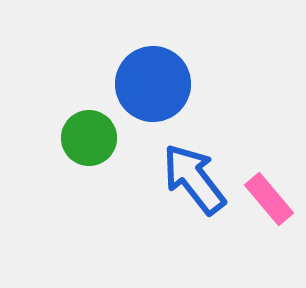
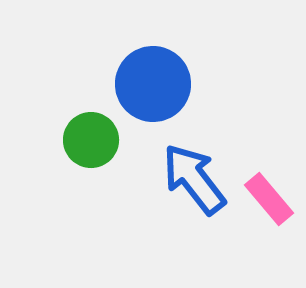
green circle: moved 2 px right, 2 px down
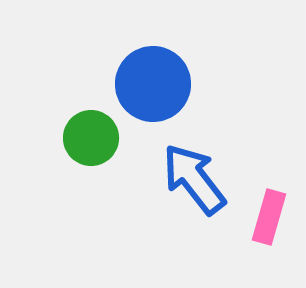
green circle: moved 2 px up
pink rectangle: moved 18 px down; rotated 56 degrees clockwise
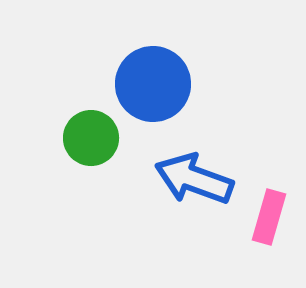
blue arrow: rotated 32 degrees counterclockwise
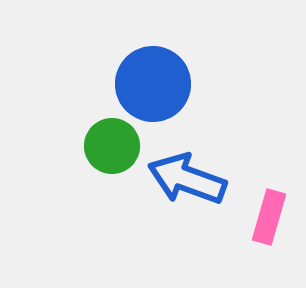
green circle: moved 21 px right, 8 px down
blue arrow: moved 7 px left
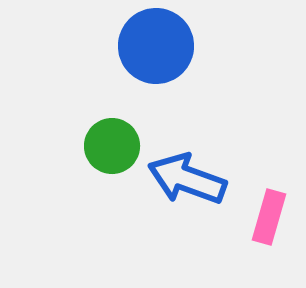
blue circle: moved 3 px right, 38 px up
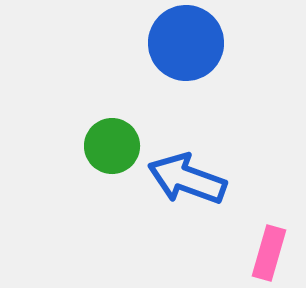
blue circle: moved 30 px right, 3 px up
pink rectangle: moved 36 px down
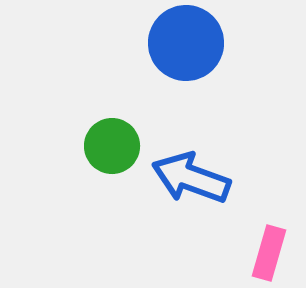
blue arrow: moved 4 px right, 1 px up
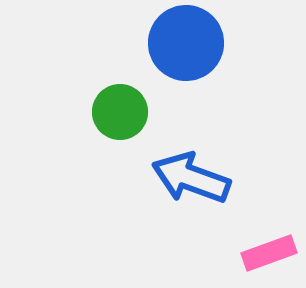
green circle: moved 8 px right, 34 px up
pink rectangle: rotated 54 degrees clockwise
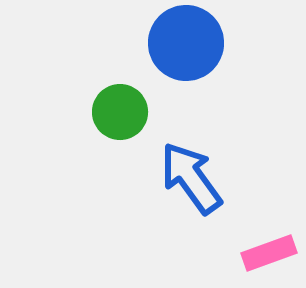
blue arrow: rotated 34 degrees clockwise
